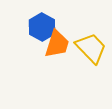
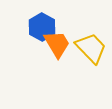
orange trapezoid: rotated 48 degrees counterclockwise
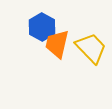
orange trapezoid: rotated 136 degrees counterclockwise
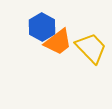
orange trapezoid: moved 1 px right, 2 px up; rotated 140 degrees counterclockwise
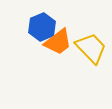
blue hexagon: rotated 8 degrees clockwise
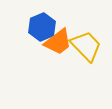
yellow trapezoid: moved 5 px left, 2 px up
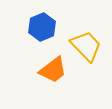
orange trapezoid: moved 5 px left, 28 px down
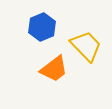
orange trapezoid: moved 1 px right, 1 px up
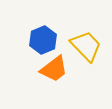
blue hexagon: moved 1 px right, 13 px down
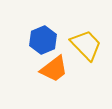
yellow trapezoid: moved 1 px up
